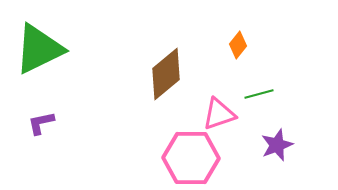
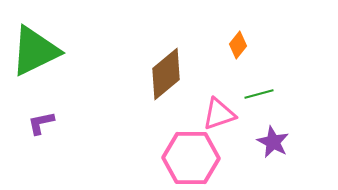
green triangle: moved 4 px left, 2 px down
purple star: moved 4 px left, 3 px up; rotated 24 degrees counterclockwise
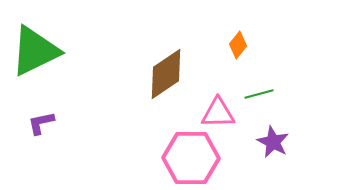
brown diamond: rotated 6 degrees clockwise
pink triangle: moved 1 px left, 1 px up; rotated 18 degrees clockwise
